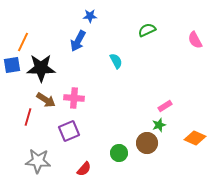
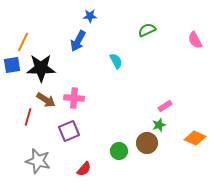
green circle: moved 2 px up
gray star: rotated 10 degrees clockwise
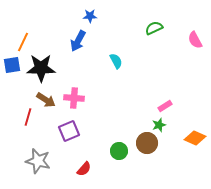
green semicircle: moved 7 px right, 2 px up
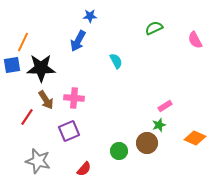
brown arrow: rotated 24 degrees clockwise
red line: moved 1 px left; rotated 18 degrees clockwise
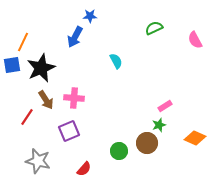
blue arrow: moved 3 px left, 4 px up
black star: rotated 24 degrees counterclockwise
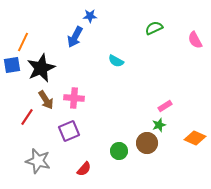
cyan semicircle: rotated 147 degrees clockwise
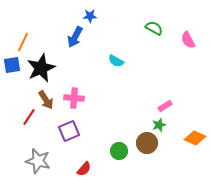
green semicircle: rotated 54 degrees clockwise
pink semicircle: moved 7 px left
red line: moved 2 px right
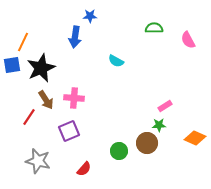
green semicircle: rotated 30 degrees counterclockwise
blue arrow: rotated 20 degrees counterclockwise
green star: rotated 16 degrees clockwise
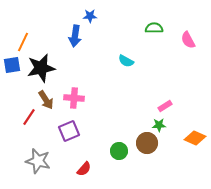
blue arrow: moved 1 px up
cyan semicircle: moved 10 px right
black star: rotated 12 degrees clockwise
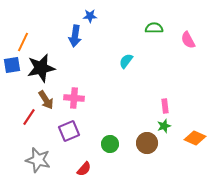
cyan semicircle: rotated 98 degrees clockwise
pink rectangle: rotated 64 degrees counterclockwise
green star: moved 5 px right, 1 px down; rotated 16 degrees counterclockwise
green circle: moved 9 px left, 7 px up
gray star: moved 1 px up
